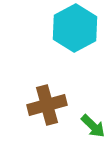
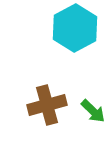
green arrow: moved 15 px up
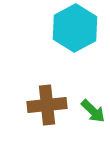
brown cross: rotated 9 degrees clockwise
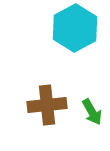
green arrow: moved 1 px left, 1 px down; rotated 16 degrees clockwise
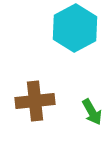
brown cross: moved 12 px left, 4 px up
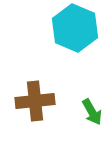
cyan hexagon: rotated 9 degrees counterclockwise
